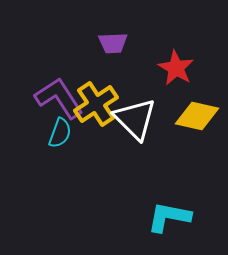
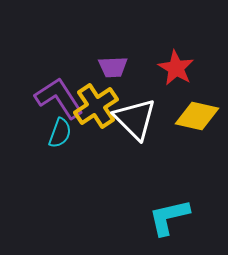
purple trapezoid: moved 24 px down
yellow cross: moved 2 px down
cyan L-shape: rotated 24 degrees counterclockwise
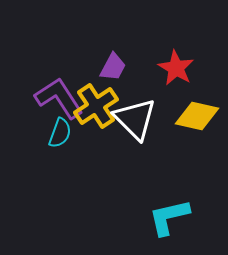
purple trapezoid: rotated 60 degrees counterclockwise
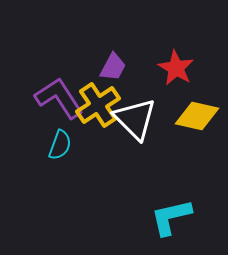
yellow cross: moved 2 px right, 1 px up
cyan semicircle: moved 12 px down
cyan L-shape: moved 2 px right
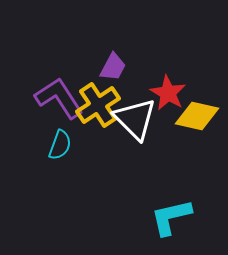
red star: moved 8 px left, 25 px down
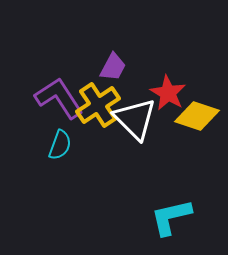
yellow diamond: rotated 6 degrees clockwise
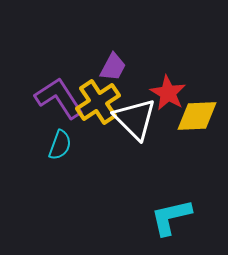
yellow cross: moved 3 px up
yellow diamond: rotated 21 degrees counterclockwise
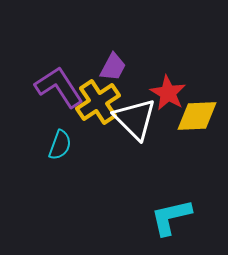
purple L-shape: moved 11 px up
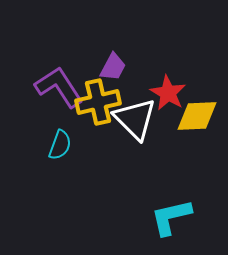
yellow cross: rotated 21 degrees clockwise
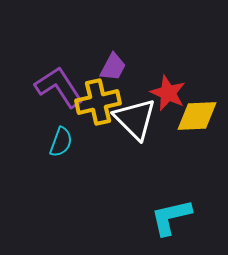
red star: rotated 6 degrees counterclockwise
cyan semicircle: moved 1 px right, 3 px up
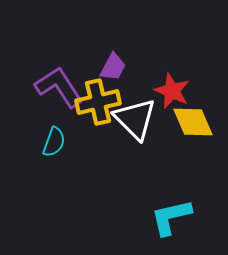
red star: moved 4 px right, 2 px up
yellow diamond: moved 4 px left, 6 px down; rotated 69 degrees clockwise
cyan semicircle: moved 7 px left
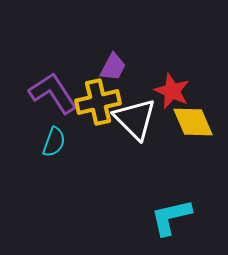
purple L-shape: moved 6 px left, 6 px down
